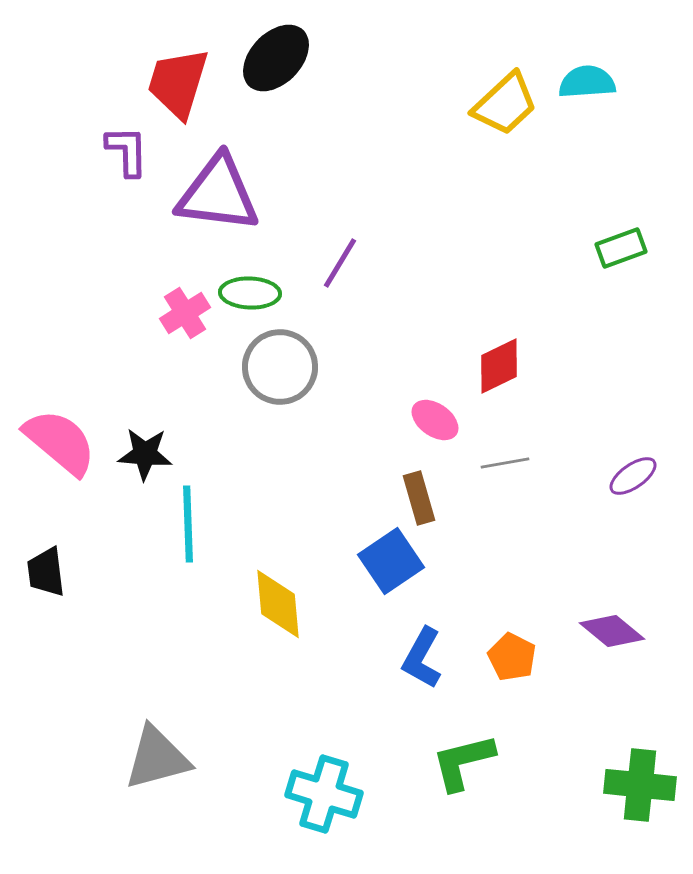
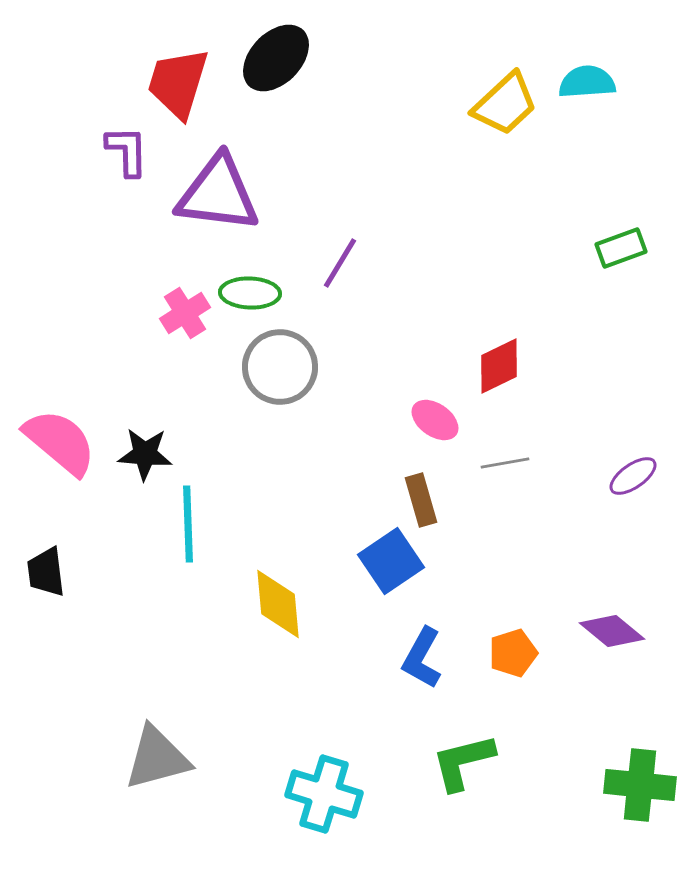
brown rectangle: moved 2 px right, 2 px down
orange pentagon: moved 1 px right, 4 px up; rotated 27 degrees clockwise
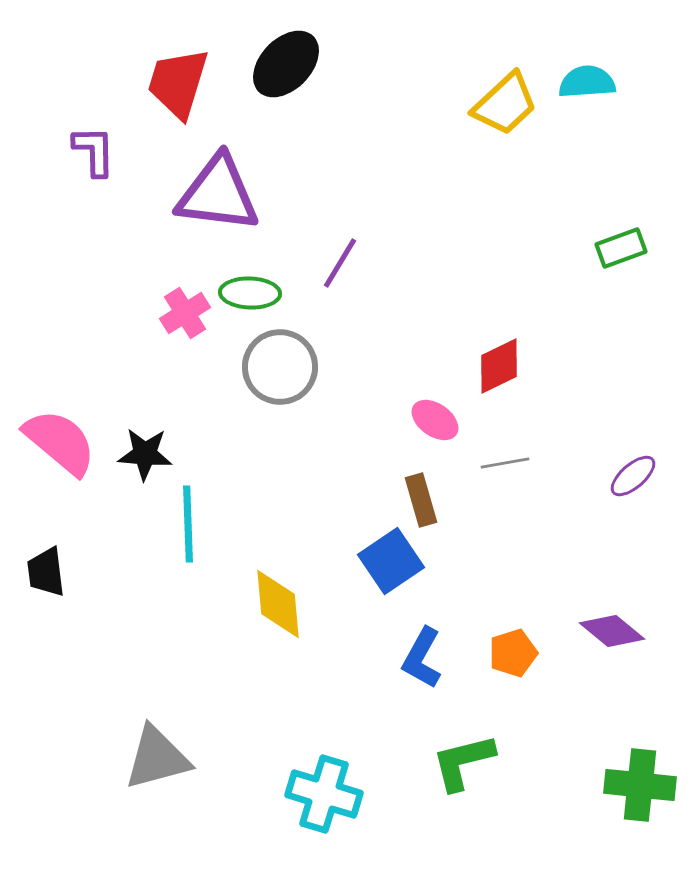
black ellipse: moved 10 px right, 6 px down
purple L-shape: moved 33 px left
purple ellipse: rotated 6 degrees counterclockwise
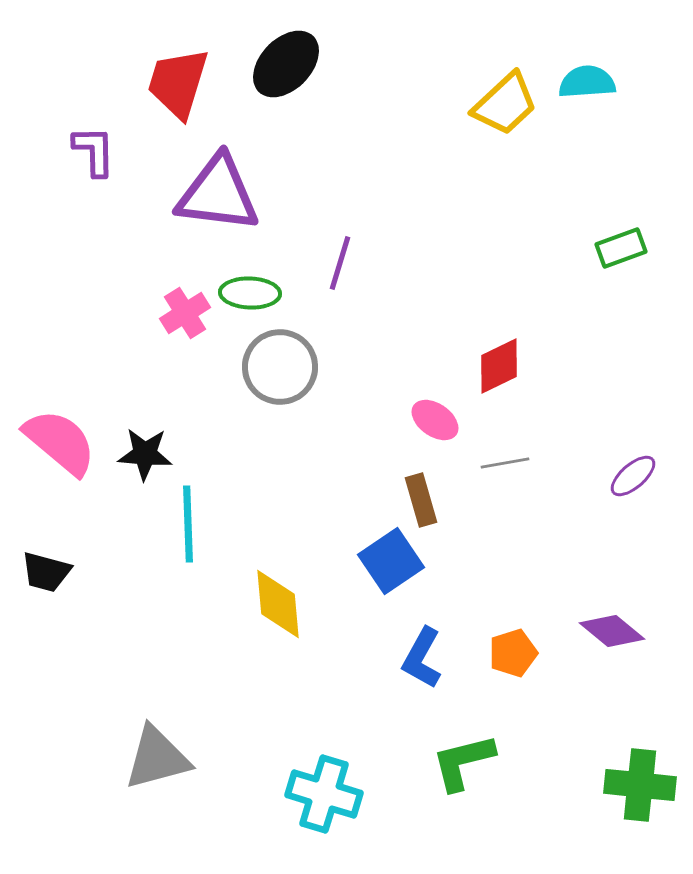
purple line: rotated 14 degrees counterclockwise
black trapezoid: rotated 68 degrees counterclockwise
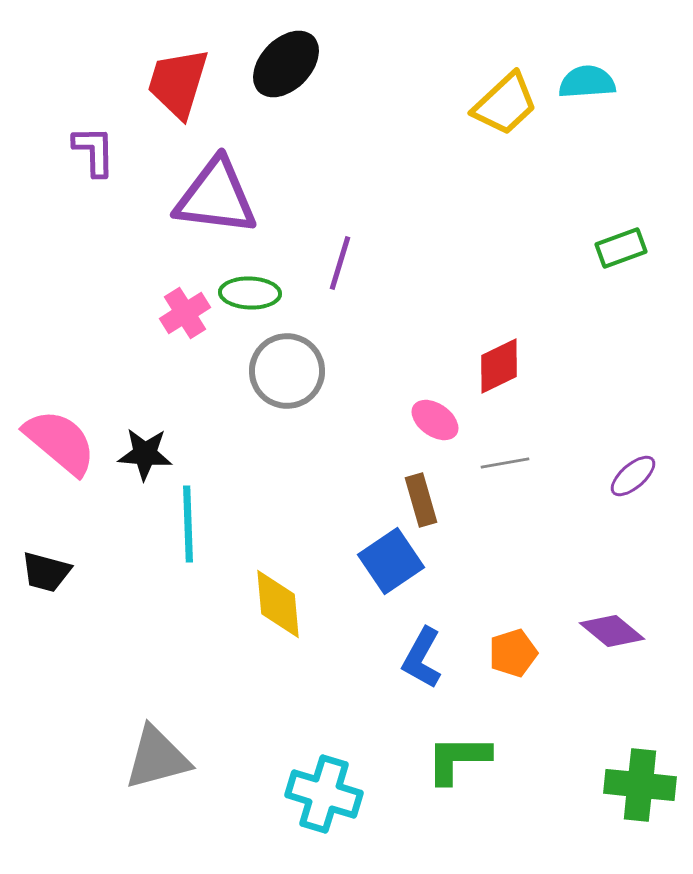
purple triangle: moved 2 px left, 3 px down
gray circle: moved 7 px right, 4 px down
green L-shape: moved 5 px left, 3 px up; rotated 14 degrees clockwise
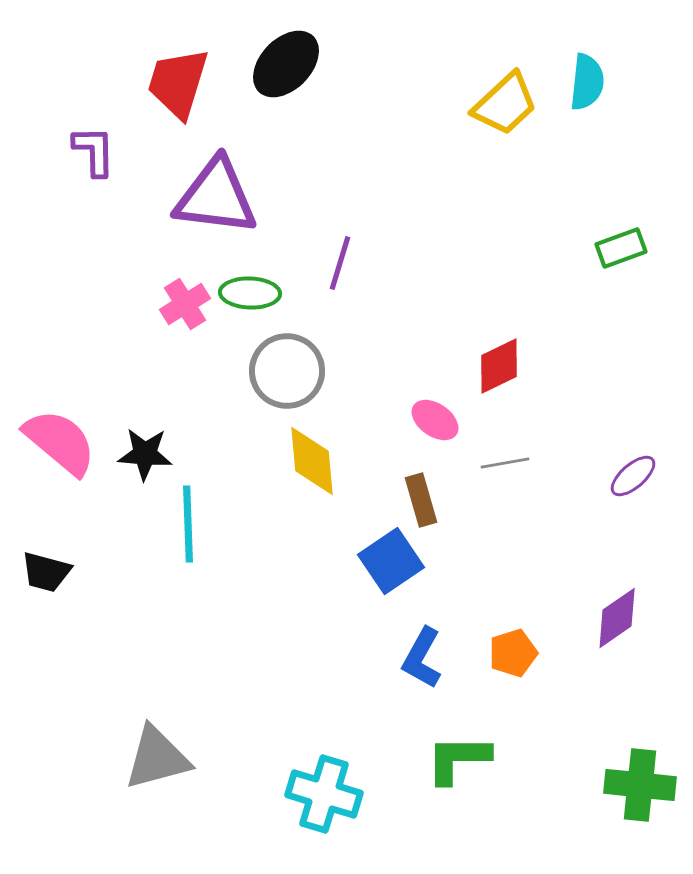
cyan semicircle: rotated 100 degrees clockwise
pink cross: moved 9 px up
yellow diamond: moved 34 px right, 143 px up
purple diamond: moved 5 px right, 13 px up; rotated 74 degrees counterclockwise
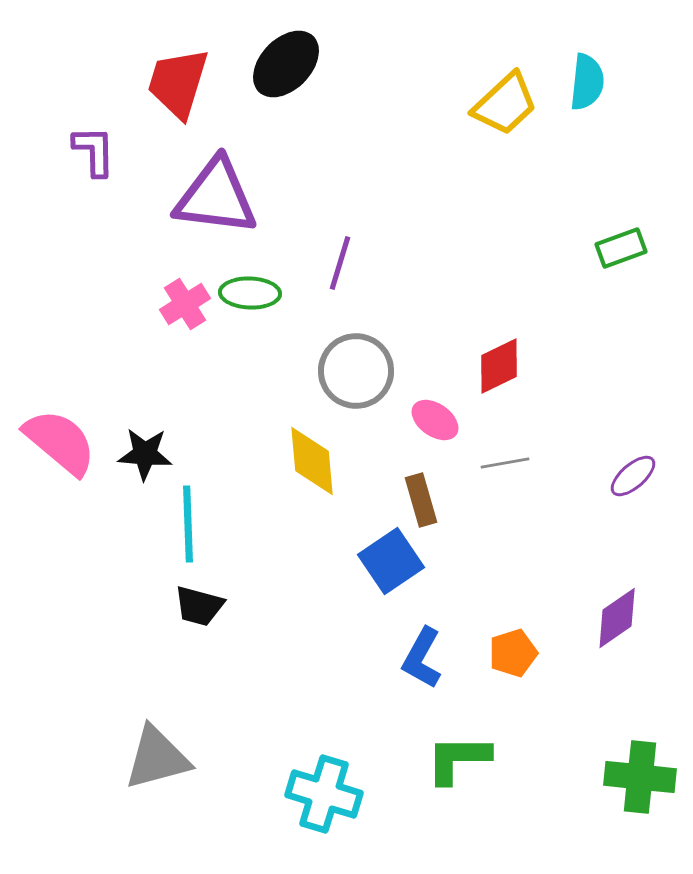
gray circle: moved 69 px right
black trapezoid: moved 153 px right, 34 px down
green cross: moved 8 px up
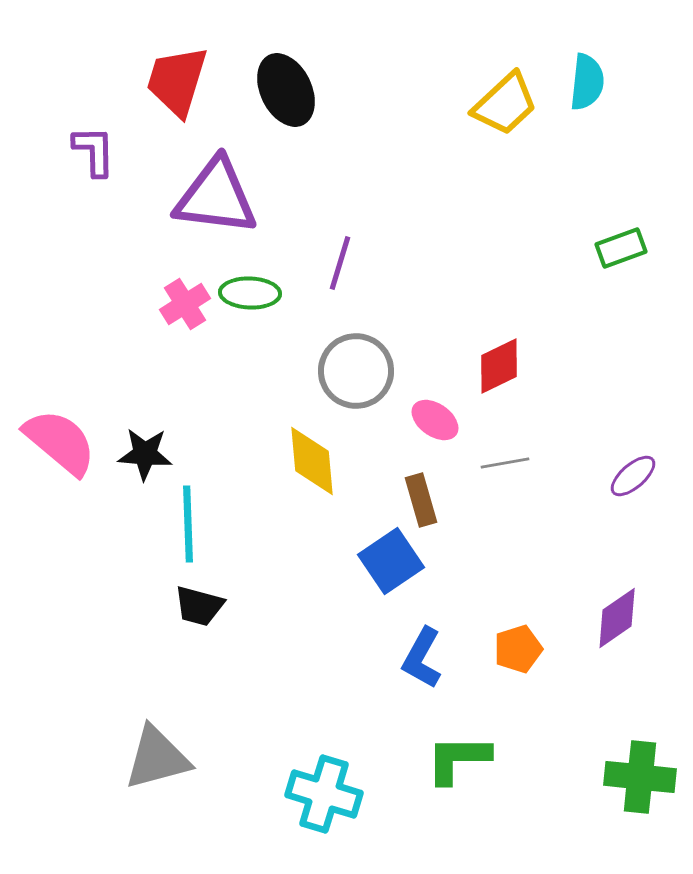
black ellipse: moved 26 px down; rotated 70 degrees counterclockwise
red trapezoid: moved 1 px left, 2 px up
orange pentagon: moved 5 px right, 4 px up
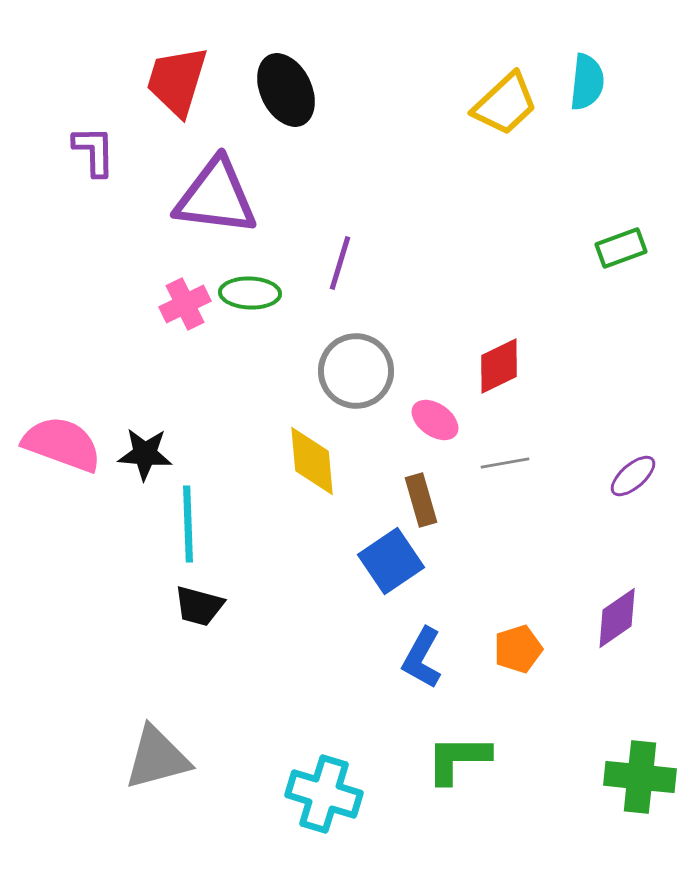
pink cross: rotated 6 degrees clockwise
pink semicircle: moved 2 px right, 2 px down; rotated 20 degrees counterclockwise
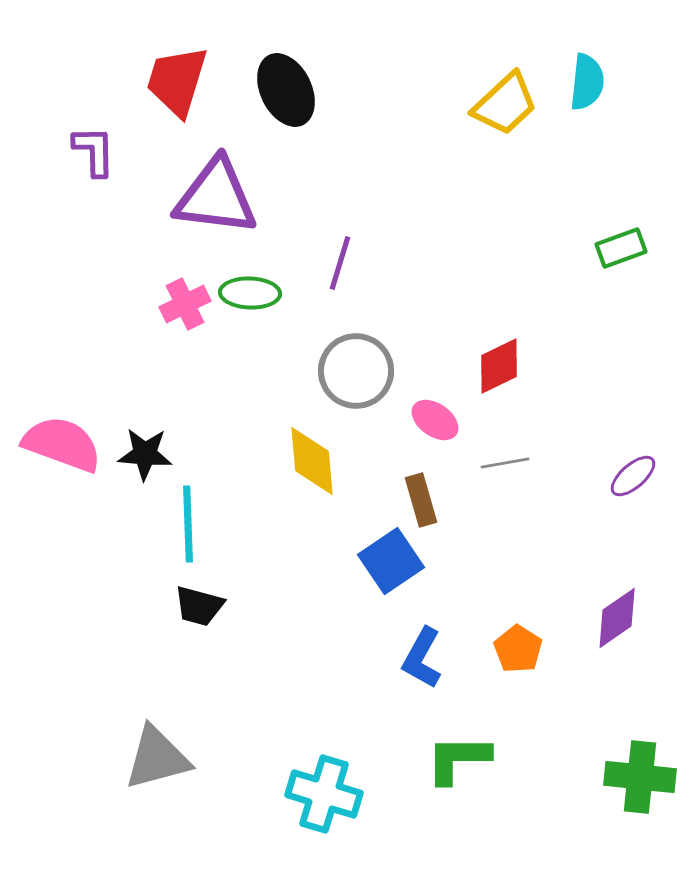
orange pentagon: rotated 21 degrees counterclockwise
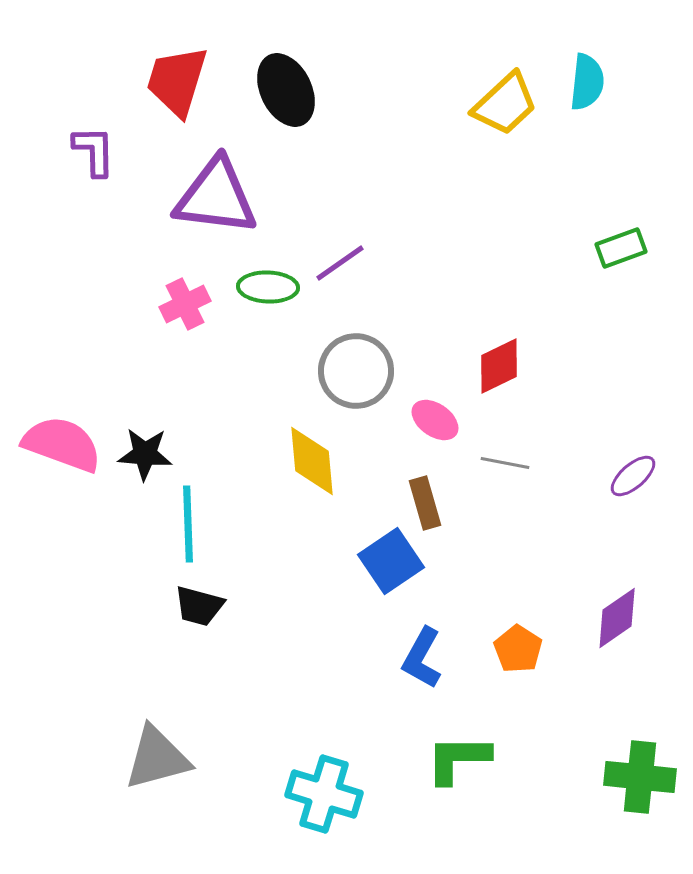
purple line: rotated 38 degrees clockwise
green ellipse: moved 18 px right, 6 px up
gray line: rotated 21 degrees clockwise
brown rectangle: moved 4 px right, 3 px down
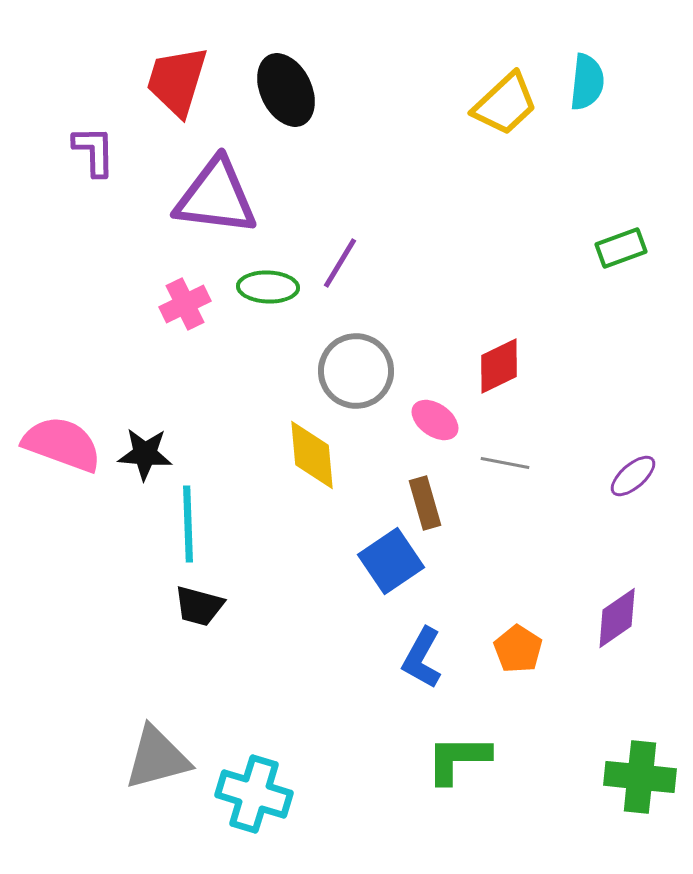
purple line: rotated 24 degrees counterclockwise
yellow diamond: moved 6 px up
cyan cross: moved 70 px left
